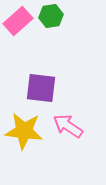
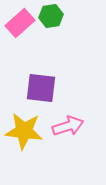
pink rectangle: moved 2 px right, 2 px down
pink arrow: rotated 128 degrees clockwise
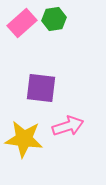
green hexagon: moved 3 px right, 3 px down
pink rectangle: moved 2 px right
yellow star: moved 8 px down
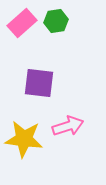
green hexagon: moved 2 px right, 2 px down
purple square: moved 2 px left, 5 px up
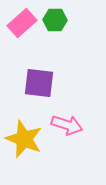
green hexagon: moved 1 px left, 1 px up; rotated 10 degrees clockwise
pink arrow: moved 1 px left, 1 px up; rotated 36 degrees clockwise
yellow star: rotated 15 degrees clockwise
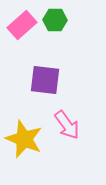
pink rectangle: moved 2 px down
purple square: moved 6 px right, 3 px up
pink arrow: rotated 36 degrees clockwise
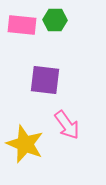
pink rectangle: rotated 48 degrees clockwise
yellow star: moved 1 px right, 5 px down
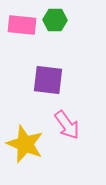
purple square: moved 3 px right
